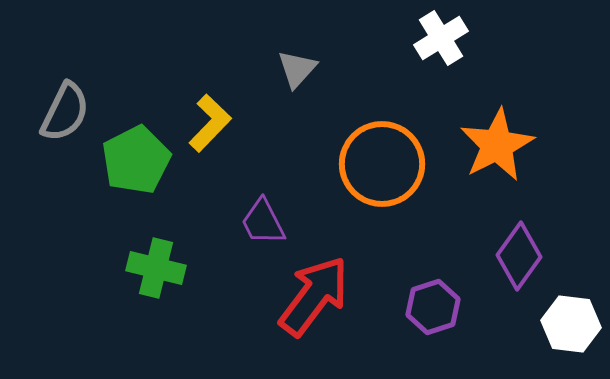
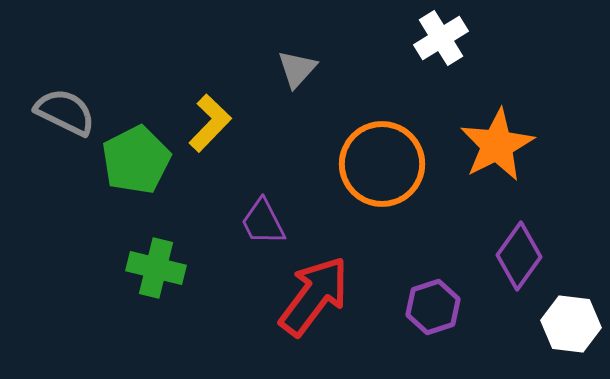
gray semicircle: rotated 90 degrees counterclockwise
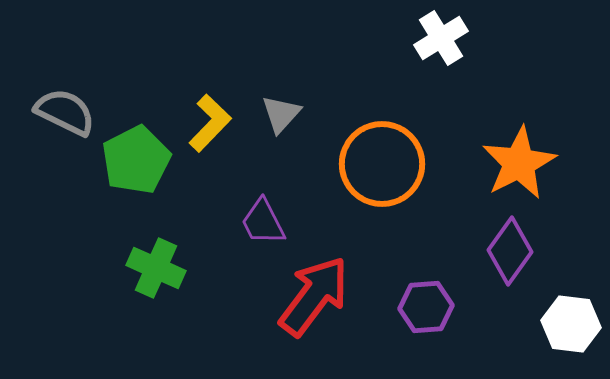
gray triangle: moved 16 px left, 45 px down
orange star: moved 22 px right, 18 px down
purple diamond: moved 9 px left, 5 px up
green cross: rotated 10 degrees clockwise
purple hexagon: moved 7 px left; rotated 14 degrees clockwise
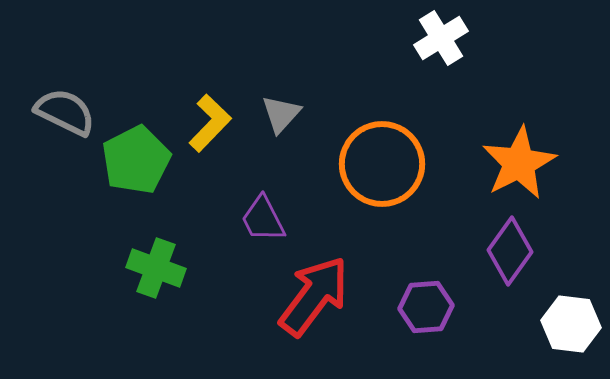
purple trapezoid: moved 3 px up
green cross: rotated 4 degrees counterclockwise
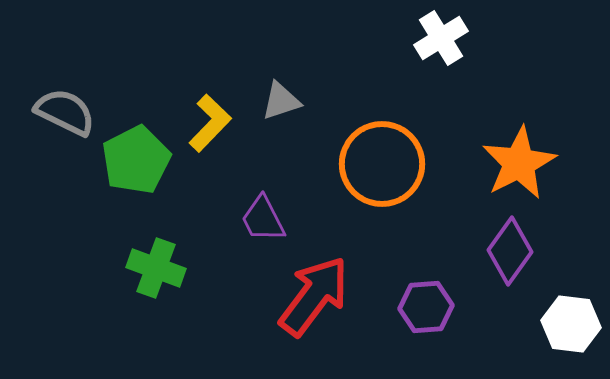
gray triangle: moved 13 px up; rotated 30 degrees clockwise
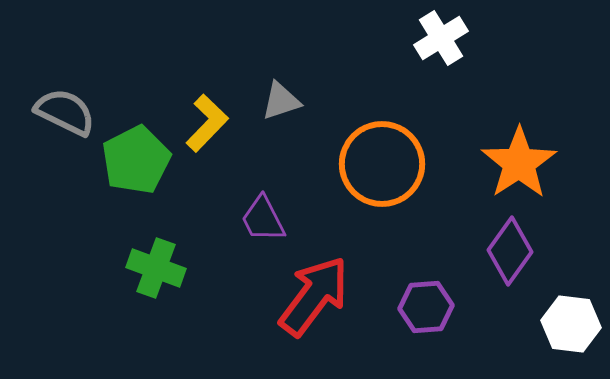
yellow L-shape: moved 3 px left
orange star: rotated 6 degrees counterclockwise
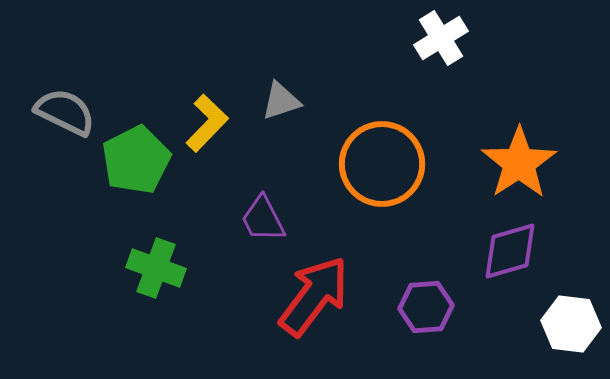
purple diamond: rotated 38 degrees clockwise
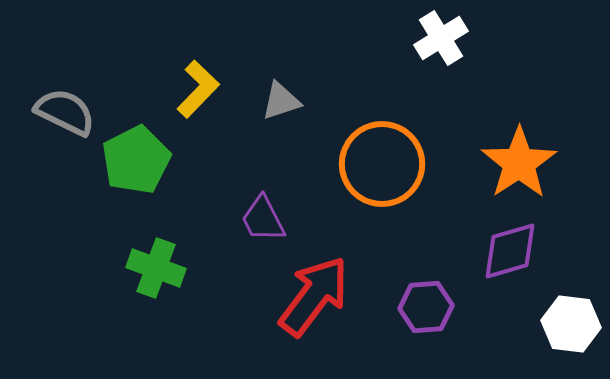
yellow L-shape: moved 9 px left, 34 px up
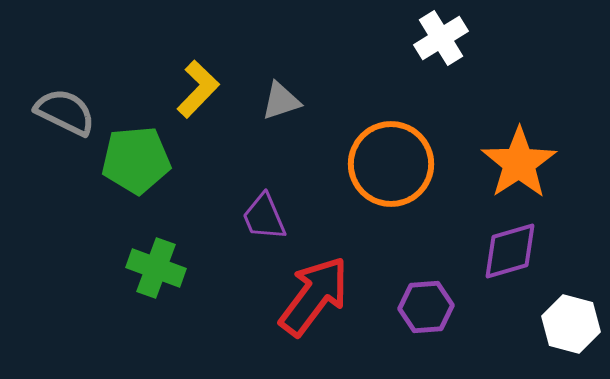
green pentagon: rotated 22 degrees clockwise
orange circle: moved 9 px right
purple trapezoid: moved 1 px right, 2 px up; rotated 4 degrees clockwise
white hexagon: rotated 8 degrees clockwise
